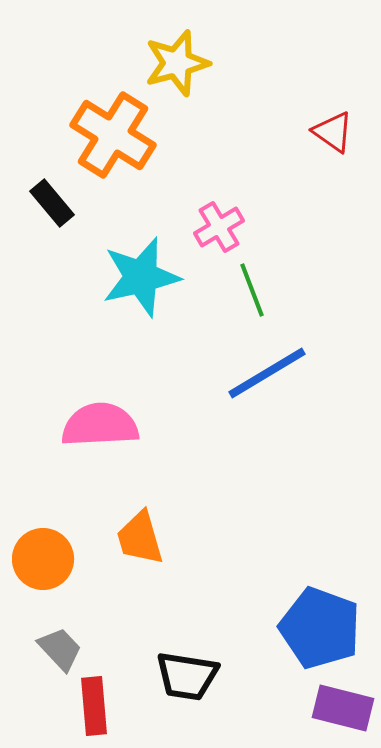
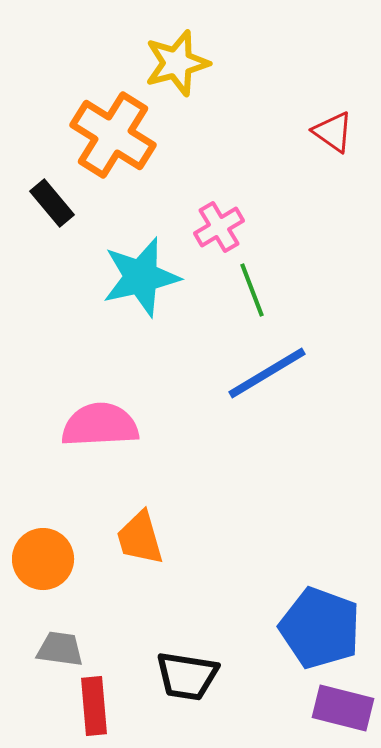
gray trapezoid: rotated 39 degrees counterclockwise
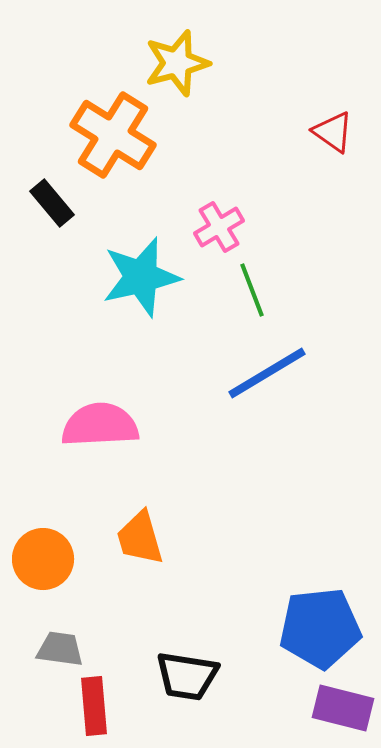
blue pentagon: rotated 26 degrees counterclockwise
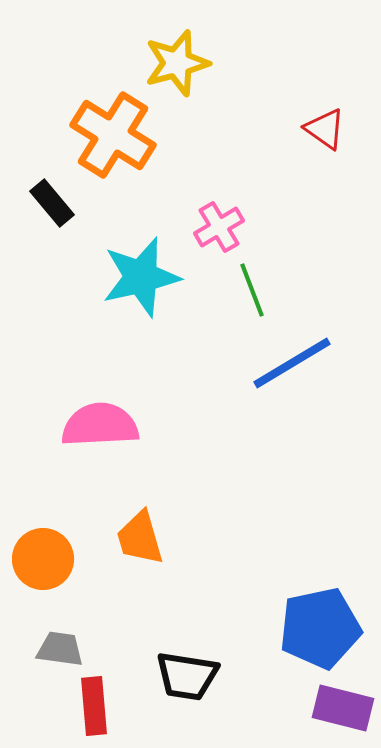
red triangle: moved 8 px left, 3 px up
blue line: moved 25 px right, 10 px up
blue pentagon: rotated 6 degrees counterclockwise
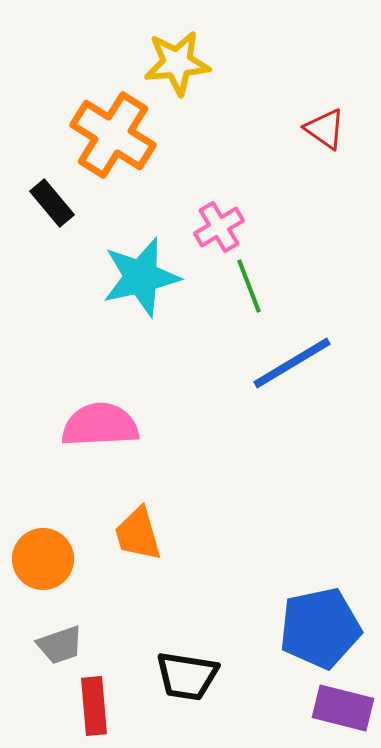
yellow star: rotated 10 degrees clockwise
green line: moved 3 px left, 4 px up
orange trapezoid: moved 2 px left, 4 px up
gray trapezoid: moved 4 px up; rotated 153 degrees clockwise
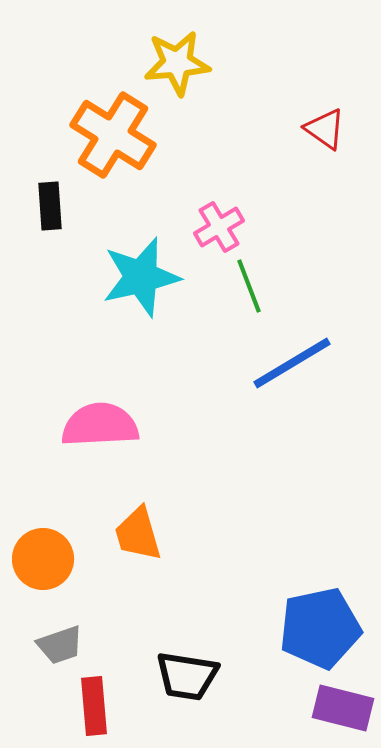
black rectangle: moved 2 px left, 3 px down; rotated 36 degrees clockwise
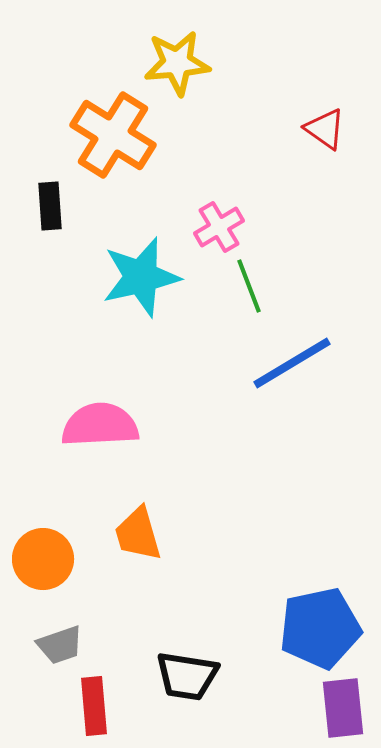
purple rectangle: rotated 70 degrees clockwise
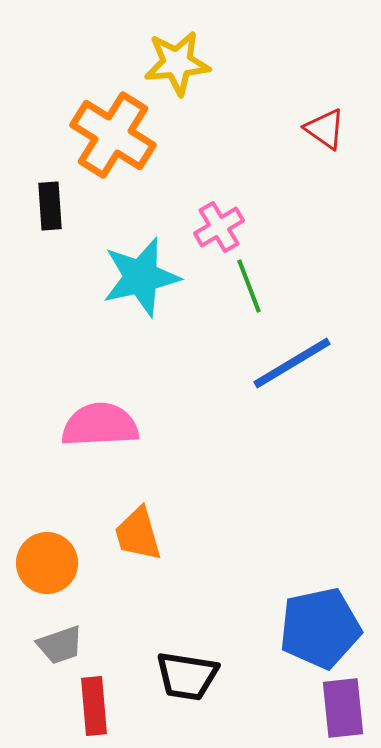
orange circle: moved 4 px right, 4 px down
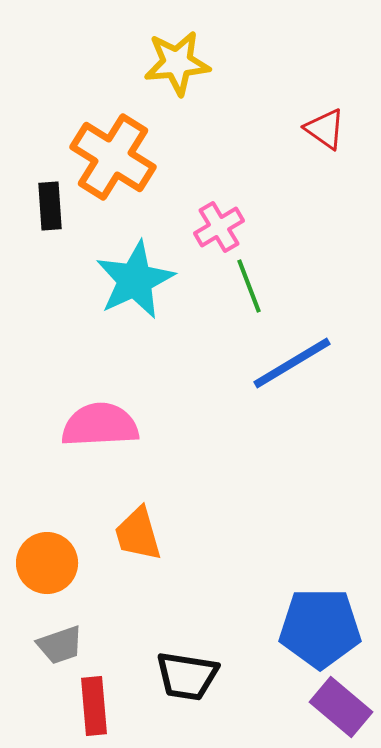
orange cross: moved 22 px down
cyan star: moved 6 px left, 3 px down; rotated 12 degrees counterclockwise
blue pentagon: rotated 12 degrees clockwise
purple rectangle: moved 2 px left, 1 px up; rotated 44 degrees counterclockwise
